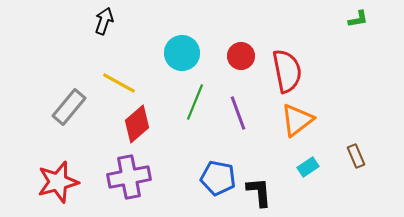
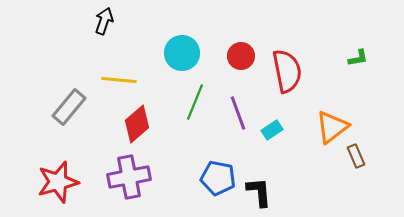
green L-shape: moved 39 px down
yellow line: moved 3 px up; rotated 24 degrees counterclockwise
orange triangle: moved 35 px right, 7 px down
cyan rectangle: moved 36 px left, 37 px up
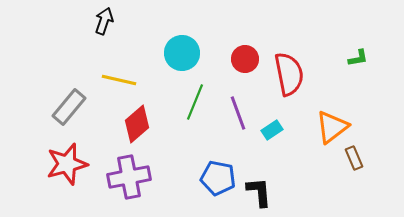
red circle: moved 4 px right, 3 px down
red semicircle: moved 2 px right, 3 px down
yellow line: rotated 8 degrees clockwise
brown rectangle: moved 2 px left, 2 px down
red star: moved 9 px right, 18 px up
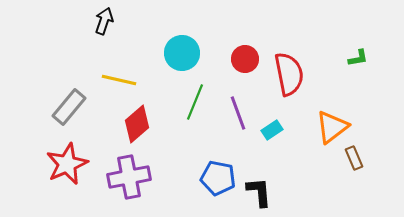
red star: rotated 9 degrees counterclockwise
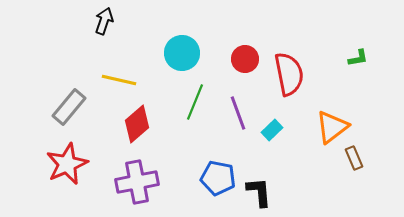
cyan rectangle: rotated 10 degrees counterclockwise
purple cross: moved 8 px right, 5 px down
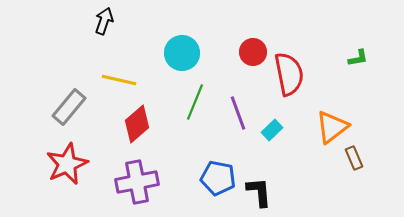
red circle: moved 8 px right, 7 px up
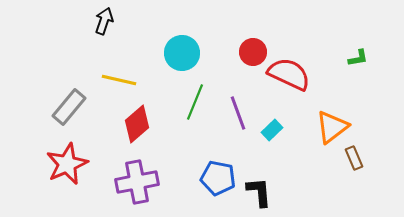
red semicircle: rotated 54 degrees counterclockwise
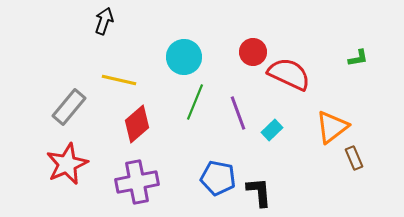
cyan circle: moved 2 px right, 4 px down
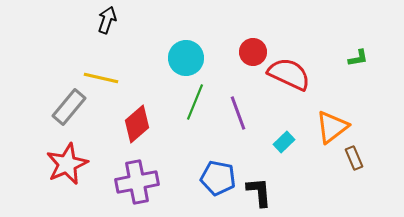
black arrow: moved 3 px right, 1 px up
cyan circle: moved 2 px right, 1 px down
yellow line: moved 18 px left, 2 px up
cyan rectangle: moved 12 px right, 12 px down
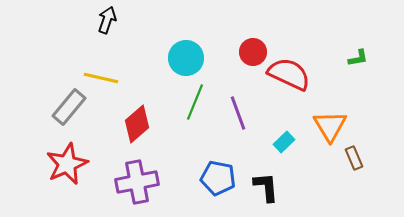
orange triangle: moved 2 px left, 1 px up; rotated 24 degrees counterclockwise
black L-shape: moved 7 px right, 5 px up
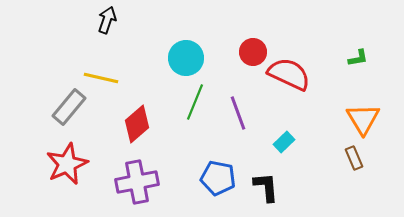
orange triangle: moved 33 px right, 7 px up
